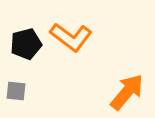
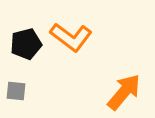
orange arrow: moved 3 px left
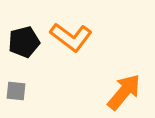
black pentagon: moved 2 px left, 2 px up
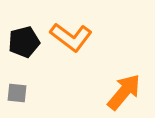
gray square: moved 1 px right, 2 px down
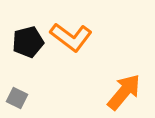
black pentagon: moved 4 px right
gray square: moved 5 px down; rotated 20 degrees clockwise
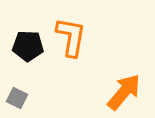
orange L-shape: rotated 117 degrees counterclockwise
black pentagon: moved 4 px down; rotated 16 degrees clockwise
